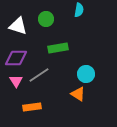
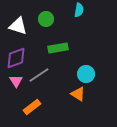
purple diamond: rotated 20 degrees counterclockwise
orange rectangle: rotated 30 degrees counterclockwise
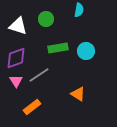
cyan circle: moved 23 px up
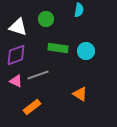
white triangle: moved 1 px down
green rectangle: rotated 18 degrees clockwise
purple diamond: moved 3 px up
gray line: moved 1 px left; rotated 15 degrees clockwise
pink triangle: rotated 32 degrees counterclockwise
orange triangle: moved 2 px right
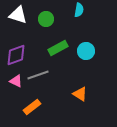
white triangle: moved 12 px up
green rectangle: rotated 36 degrees counterclockwise
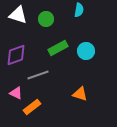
pink triangle: moved 12 px down
orange triangle: rotated 14 degrees counterclockwise
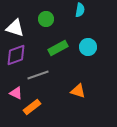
cyan semicircle: moved 1 px right
white triangle: moved 3 px left, 13 px down
cyan circle: moved 2 px right, 4 px up
orange triangle: moved 2 px left, 3 px up
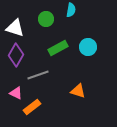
cyan semicircle: moved 9 px left
purple diamond: rotated 40 degrees counterclockwise
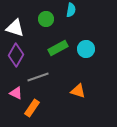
cyan circle: moved 2 px left, 2 px down
gray line: moved 2 px down
orange rectangle: moved 1 px down; rotated 18 degrees counterclockwise
